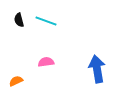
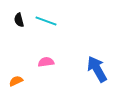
blue arrow: rotated 20 degrees counterclockwise
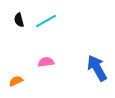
cyan line: rotated 50 degrees counterclockwise
blue arrow: moved 1 px up
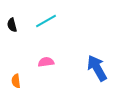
black semicircle: moved 7 px left, 5 px down
orange semicircle: rotated 72 degrees counterclockwise
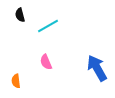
cyan line: moved 2 px right, 5 px down
black semicircle: moved 8 px right, 10 px up
pink semicircle: rotated 105 degrees counterclockwise
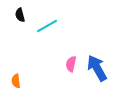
cyan line: moved 1 px left
pink semicircle: moved 25 px right, 2 px down; rotated 35 degrees clockwise
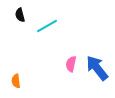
blue arrow: rotated 8 degrees counterclockwise
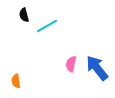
black semicircle: moved 4 px right
